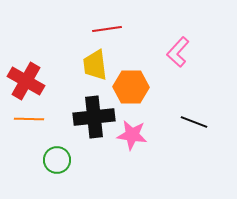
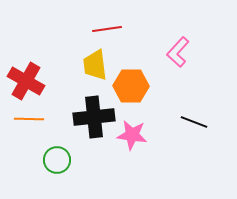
orange hexagon: moved 1 px up
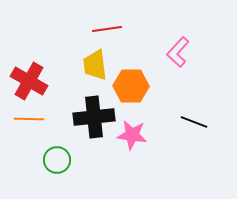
red cross: moved 3 px right
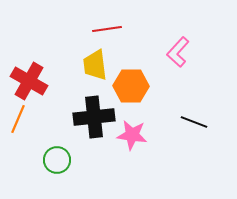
orange line: moved 11 px left; rotated 68 degrees counterclockwise
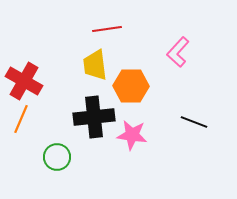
red cross: moved 5 px left
orange line: moved 3 px right
green circle: moved 3 px up
